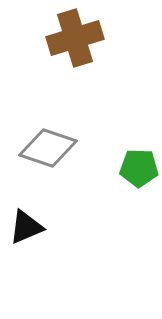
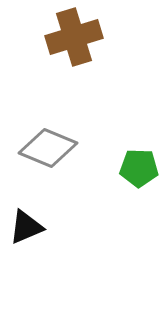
brown cross: moved 1 px left, 1 px up
gray diamond: rotated 4 degrees clockwise
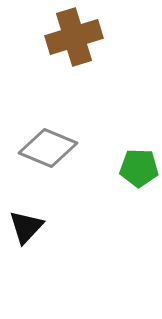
black triangle: rotated 24 degrees counterclockwise
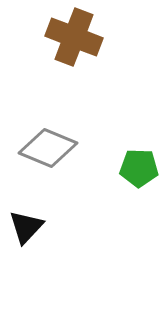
brown cross: rotated 38 degrees clockwise
